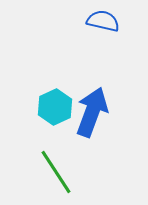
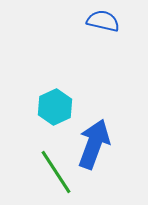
blue arrow: moved 2 px right, 32 px down
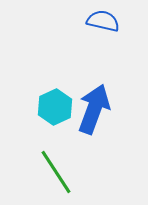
blue arrow: moved 35 px up
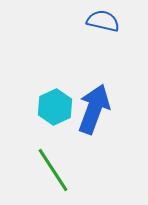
green line: moved 3 px left, 2 px up
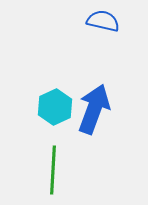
green line: rotated 36 degrees clockwise
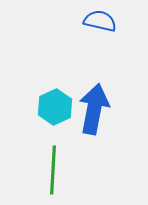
blue semicircle: moved 3 px left
blue arrow: rotated 9 degrees counterclockwise
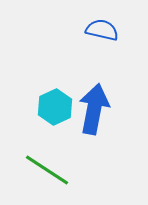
blue semicircle: moved 2 px right, 9 px down
green line: moved 6 px left; rotated 60 degrees counterclockwise
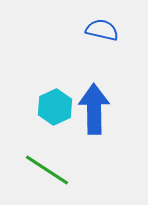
blue arrow: rotated 12 degrees counterclockwise
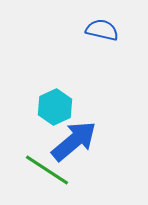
blue arrow: moved 20 px left, 32 px down; rotated 51 degrees clockwise
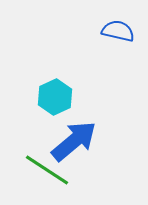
blue semicircle: moved 16 px right, 1 px down
cyan hexagon: moved 10 px up
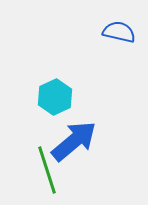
blue semicircle: moved 1 px right, 1 px down
green line: rotated 39 degrees clockwise
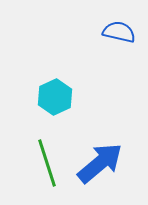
blue arrow: moved 26 px right, 22 px down
green line: moved 7 px up
